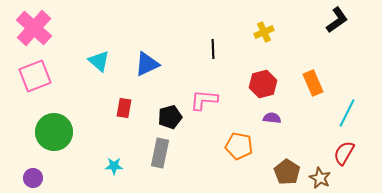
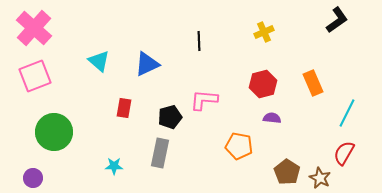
black line: moved 14 px left, 8 px up
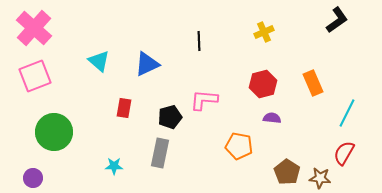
brown star: rotated 20 degrees counterclockwise
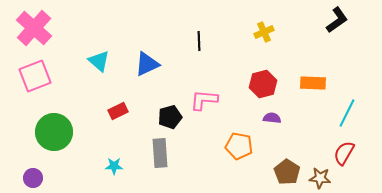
orange rectangle: rotated 65 degrees counterclockwise
red rectangle: moved 6 px left, 3 px down; rotated 54 degrees clockwise
gray rectangle: rotated 16 degrees counterclockwise
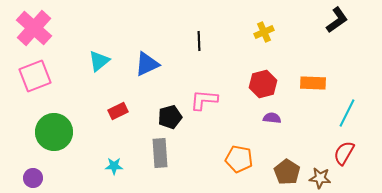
cyan triangle: rotated 40 degrees clockwise
orange pentagon: moved 13 px down
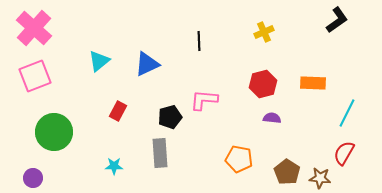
red rectangle: rotated 36 degrees counterclockwise
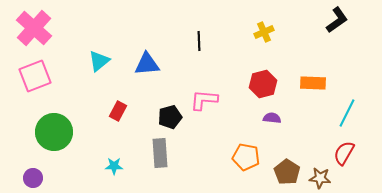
blue triangle: rotated 20 degrees clockwise
orange pentagon: moved 7 px right, 2 px up
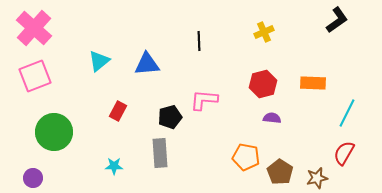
brown pentagon: moved 7 px left
brown star: moved 3 px left; rotated 20 degrees counterclockwise
